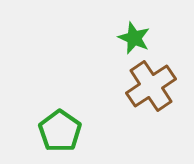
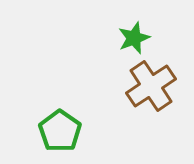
green star: rotated 28 degrees clockwise
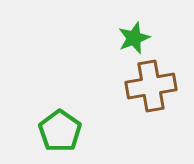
brown cross: rotated 24 degrees clockwise
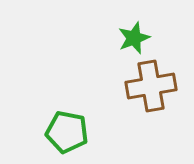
green pentagon: moved 7 px right, 1 px down; rotated 24 degrees counterclockwise
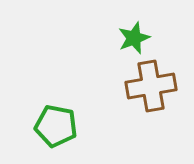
green pentagon: moved 11 px left, 6 px up
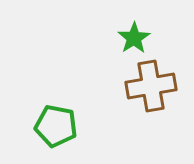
green star: rotated 12 degrees counterclockwise
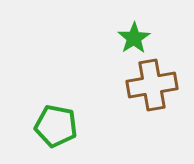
brown cross: moved 1 px right, 1 px up
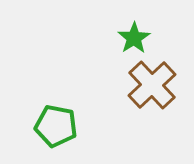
brown cross: rotated 33 degrees counterclockwise
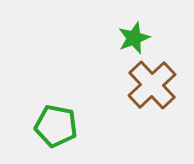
green star: rotated 12 degrees clockwise
